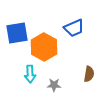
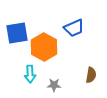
brown semicircle: moved 2 px right, 1 px down
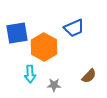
brown semicircle: moved 2 px left, 1 px down; rotated 35 degrees clockwise
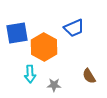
brown semicircle: rotated 105 degrees clockwise
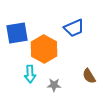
orange hexagon: moved 2 px down
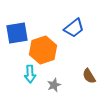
blue trapezoid: rotated 15 degrees counterclockwise
orange hexagon: moved 1 px left, 1 px down; rotated 12 degrees clockwise
gray star: rotated 24 degrees counterclockwise
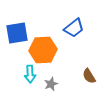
orange hexagon: rotated 16 degrees clockwise
gray star: moved 3 px left, 1 px up
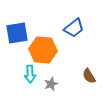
orange hexagon: rotated 8 degrees clockwise
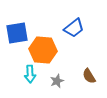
gray star: moved 6 px right, 3 px up
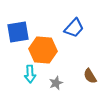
blue trapezoid: rotated 10 degrees counterclockwise
blue square: moved 1 px right, 1 px up
brown semicircle: moved 1 px right
gray star: moved 1 px left, 2 px down
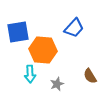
gray star: moved 1 px right, 1 px down
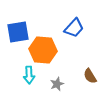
cyan arrow: moved 1 px left, 1 px down
